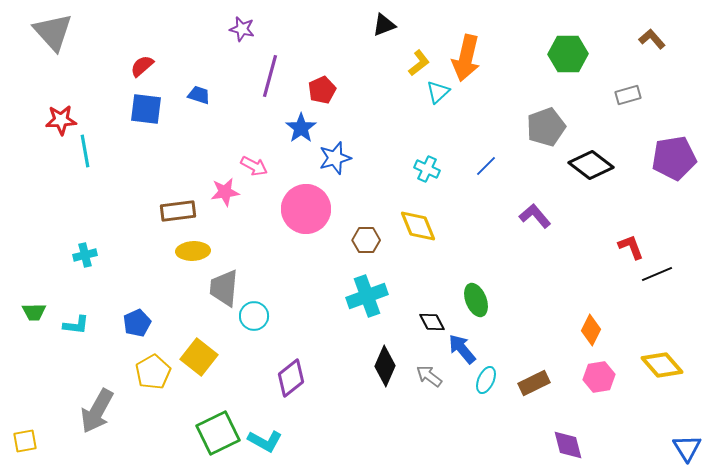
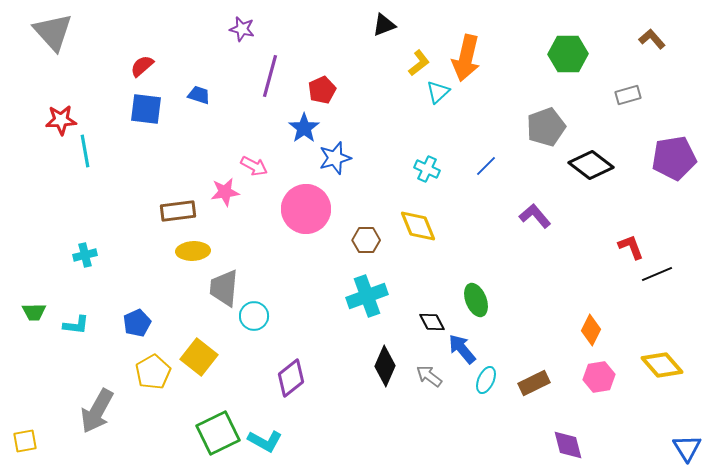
blue star at (301, 128): moved 3 px right
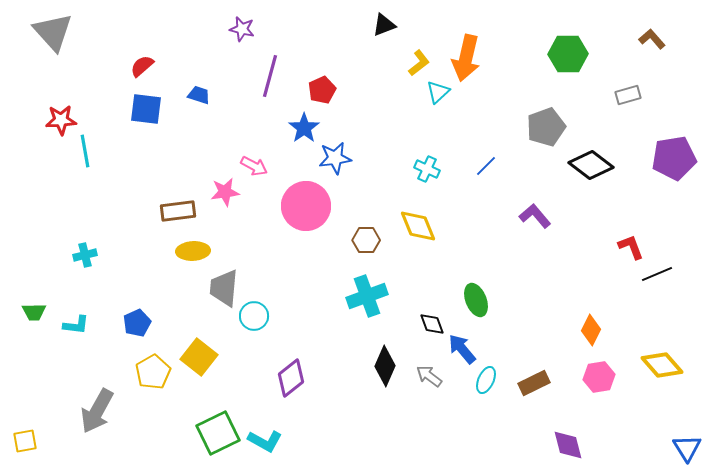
blue star at (335, 158): rotated 8 degrees clockwise
pink circle at (306, 209): moved 3 px up
black diamond at (432, 322): moved 2 px down; rotated 8 degrees clockwise
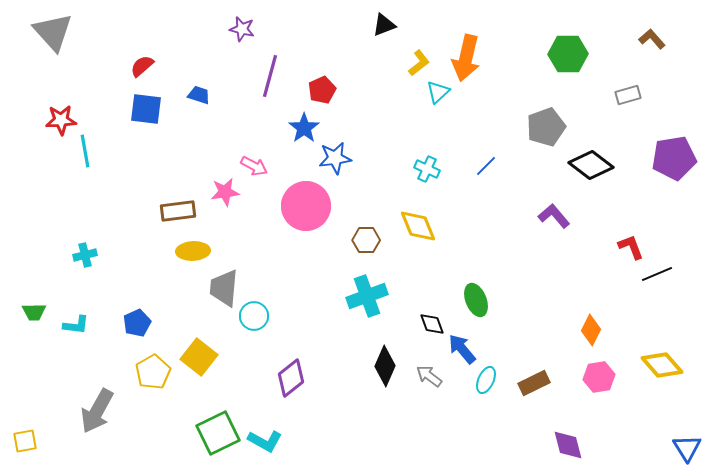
purple L-shape at (535, 216): moved 19 px right
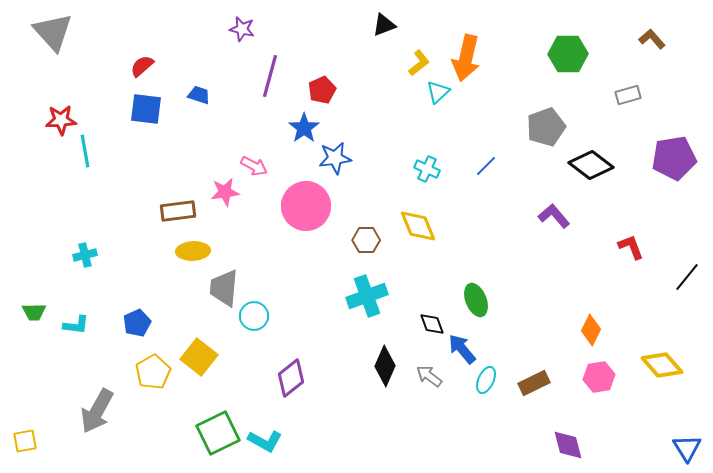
black line at (657, 274): moved 30 px right, 3 px down; rotated 28 degrees counterclockwise
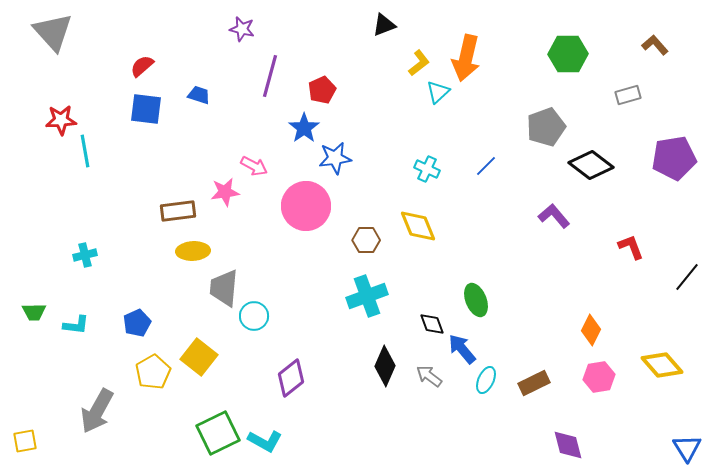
brown L-shape at (652, 39): moved 3 px right, 6 px down
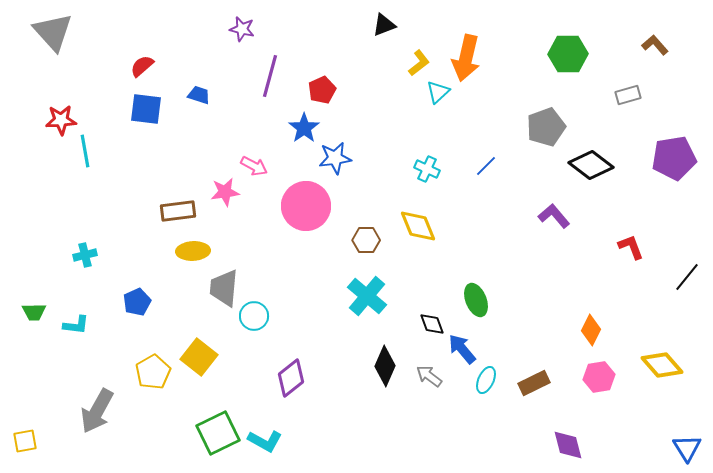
cyan cross at (367, 296): rotated 30 degrees counterclockwise
blue pentagon at (137, 323): moved 21 px up
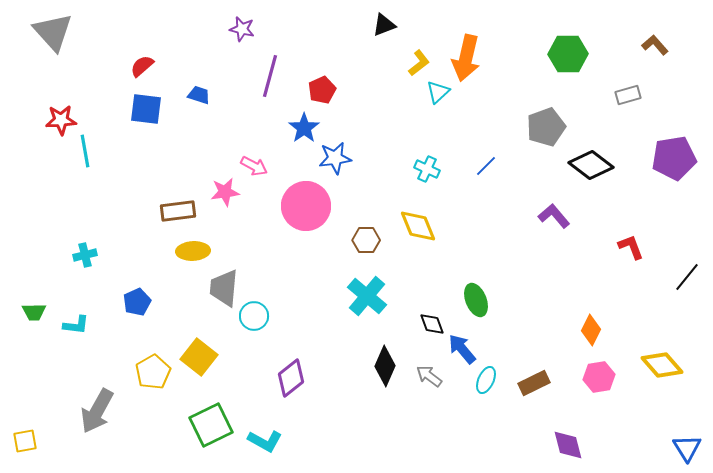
green square at (218, 433): moved 7 px left, 8 px up
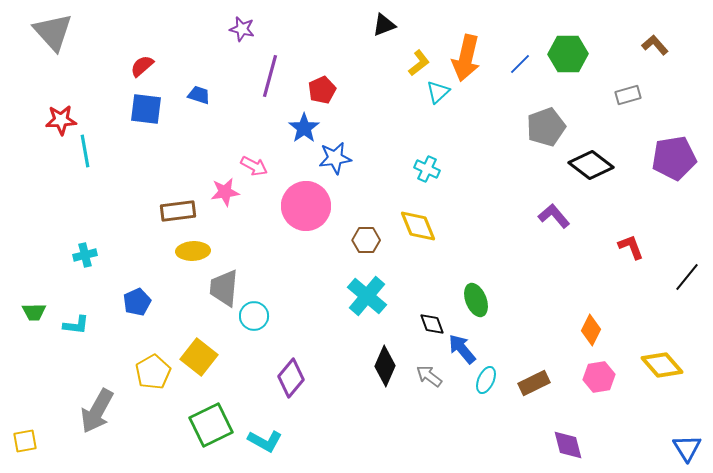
blue line at (486, 166): moved 34 px right, 102 px up
purple diamond at (291, 378): rotated 12 degrees counterclockwise
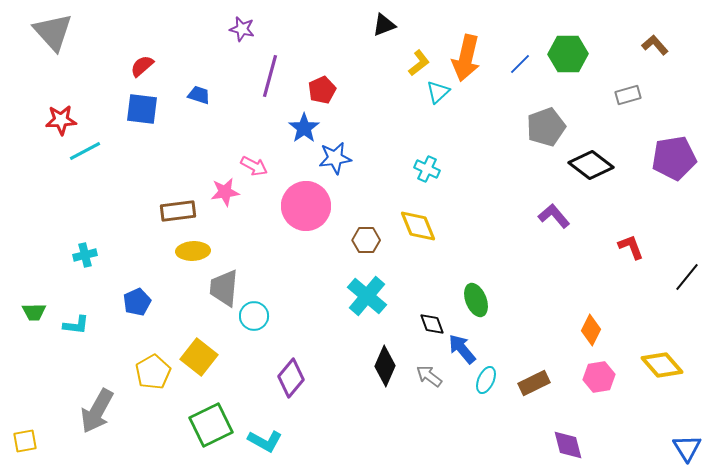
blue square at (146, 109): moved 4 px left
cyan line at (85, 151): rotated 72 degrees clockwise
